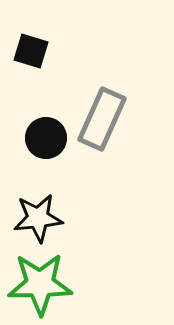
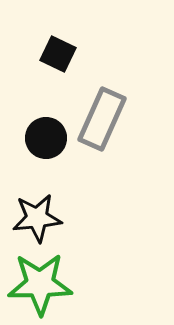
black square: moved 27 px right, 3 px down; rotated 9 degrees clockwise
black star: moved 1 px left
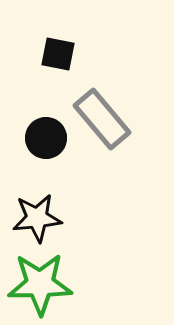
black square: rotated 15 degrees counterclockwise
gray rectangle: rotated 64 degrees counterclockwise
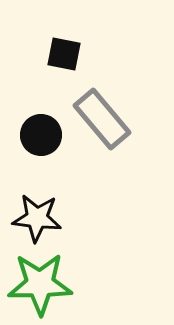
black square: moved 6 px right
black circle: moved 5 px left, 3 px up
black star: rotated 12 degrees clockwise
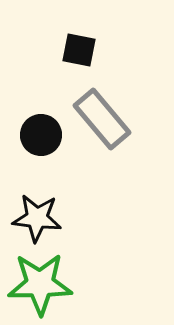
black square: moved 15 px right, 4 px up
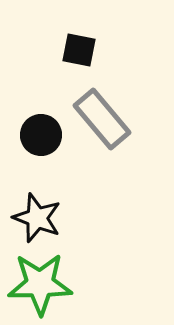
black star: rotated 15 degrees clockwise
